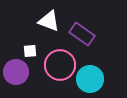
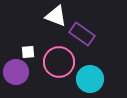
white triangle: moved 7 px right, 5 px up
white square: moved 2 px left, 1 px down
pink circle: moved 1 px left, 3 px up
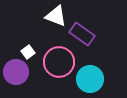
white square: rotated 32 degrees counterclockwise
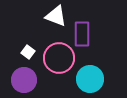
purple rectangle: rotated 55 degrees clockwise
white square: rotated 16 degrees counterclockwise
pink circle: moved 4 px up
purple circle: moved 8 px right, 8 px down
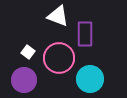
white triangle: moved 2 px right
purple rectangle: moved 3 px right
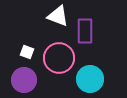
purple rectangle: moved 3 px up
white square: moved 1 px left; rotated 16 degrees counterclockwise
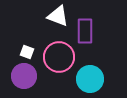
pink circle: moved 1 px up
purple circle: moved 4 px up
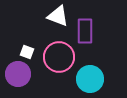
purple circle: moved 6 px left, 2 px up
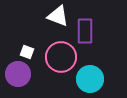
pink circle: moved 2 px right
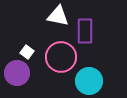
white triangle: rotated 10 degrees counterclockwise
white square: rotated 16 degrees clockwise
purple circle: moved 1 px left, 1 px up
cyan circle: moved 1 px left, 2 px down
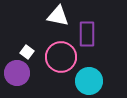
purple rectangle: moved 2 px right, 3 px down
